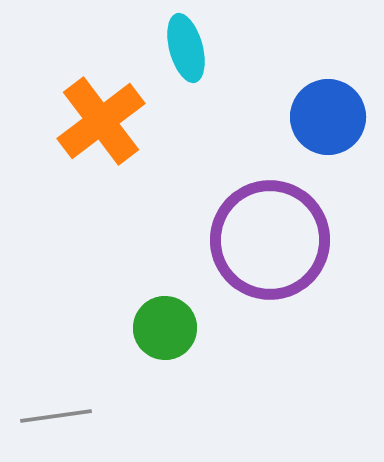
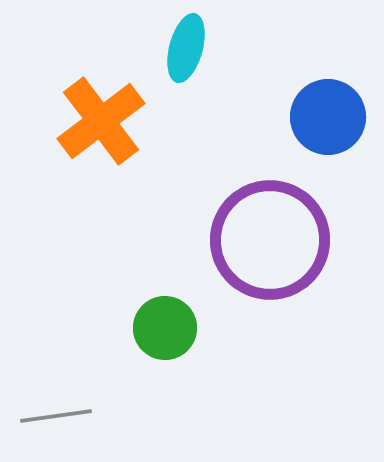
cyan ellipse: rotated 30 degrees clockwise
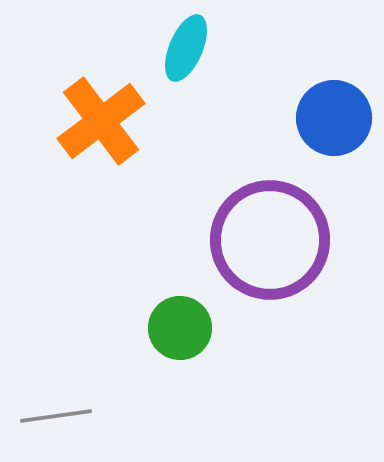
cyan ellipse: rotated 8 degrees clockwise
blue circle: moved 6 px right, 1 px down
green circle: moved 15 px right
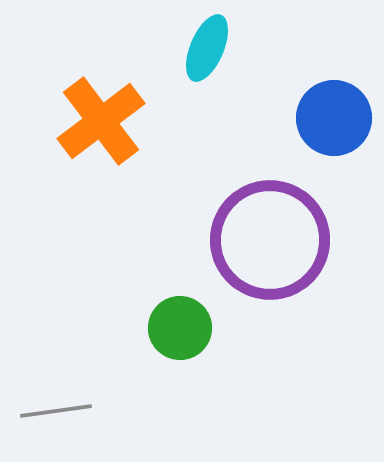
cyan ellipse: moved 21 px right
gray line: moved 5 px up
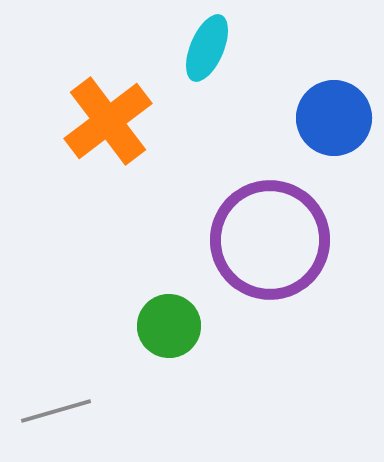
orange cross: moved 7 px right
green circle: moved 11 px left, 2 px up
gray line: rotated 8 degrees counterclockwise
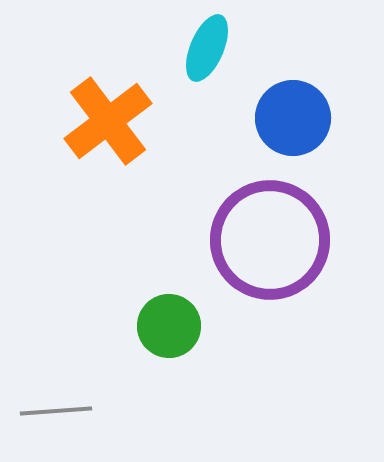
blue circle: moved 41 px left
gray line: rotated 12 degrees clockwise
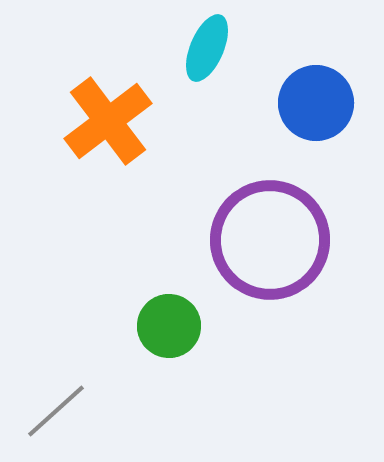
blue circle: moved 23 px right, 15 px up
gray line: rotated 38 degrees counterclockwise
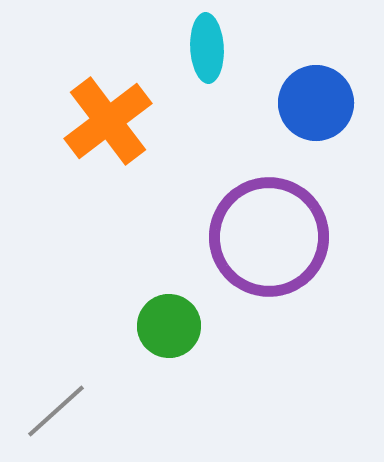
cyan ellipse: rotated 26 degrees counterclockwise
purple circle: moved 1 px left, 3 px up
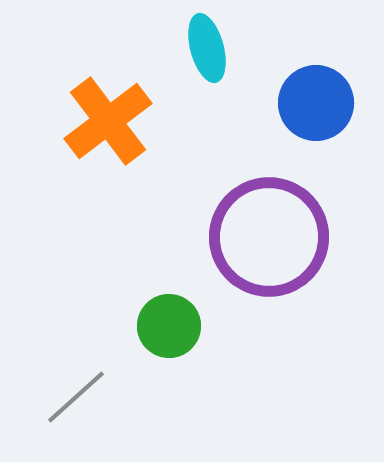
cyan ellipse: rotated 12 degrees counterclockwise
gray line: moved 20 px right, 14 px up
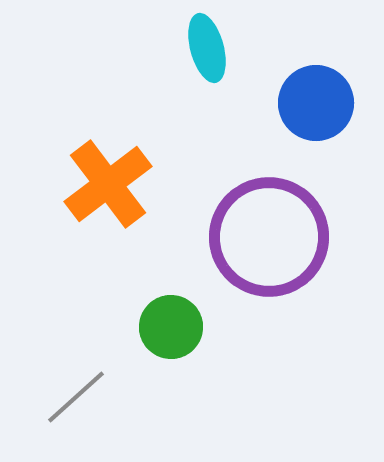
orange cross: moved 63 px down
green circle: moved 2 px right, 1 px down
